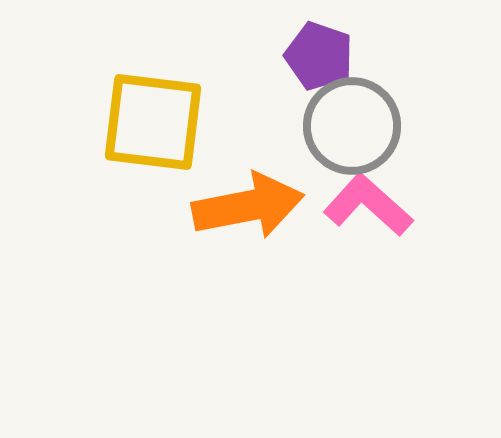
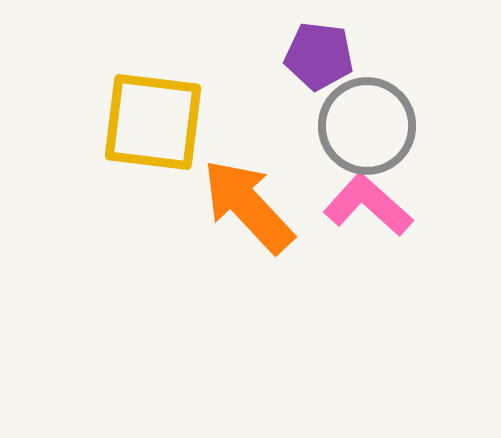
purple pentagon: rotated 12 degrees counterclockwise
gray circle: moved 15 px right
orange arrow: rotated 122 degrees counterclockwise
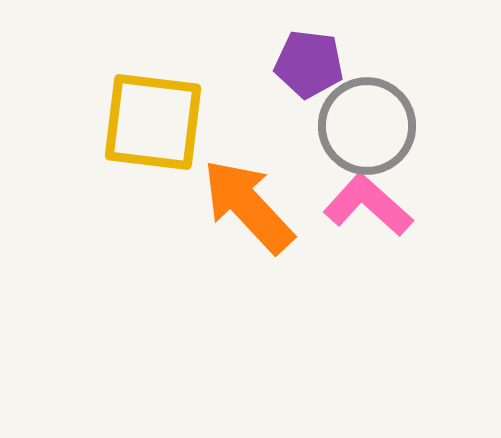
purple pentagon: moved 10 px left, 8 px down
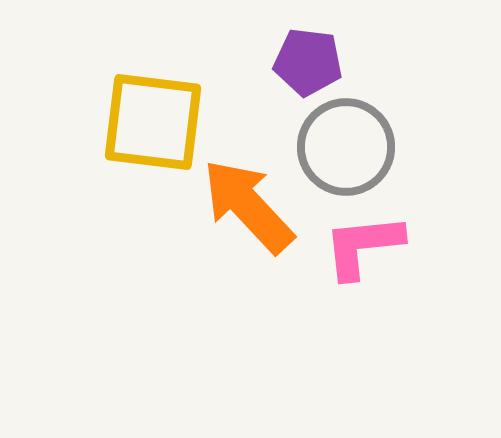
purple pentagon: moved 1 px left, 2 px up
gray circle: moved 21 px left, 21 px down
pink L-shape: moved 5 px left, 41 px down; rotated 48 degrees counterclockwise
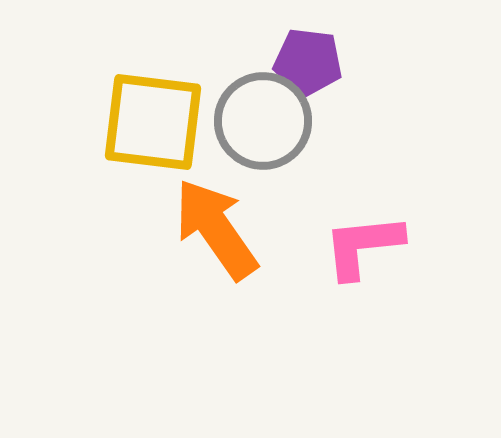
gray circle: moved 83 px left, 26 px up
orange arrow: moved 32 px left, 23 px down; rotated 8 degrees clockwise
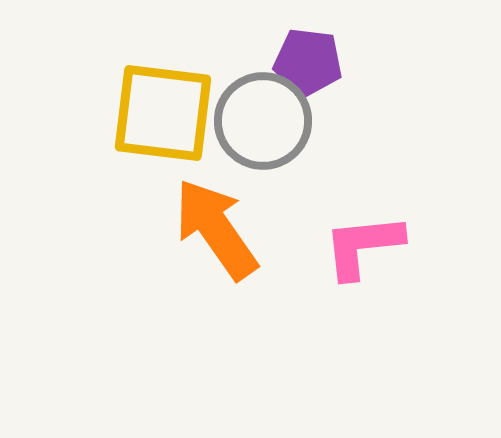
yellow square: moved 10 px right, 9 px up
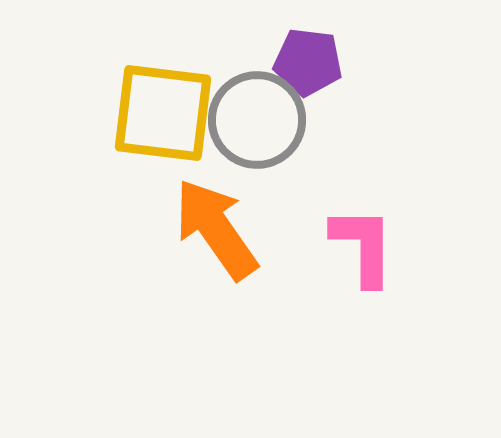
gray circle: moved 6 px left, 1 px up
pink L-shape: rotated 96 degrees clockwise
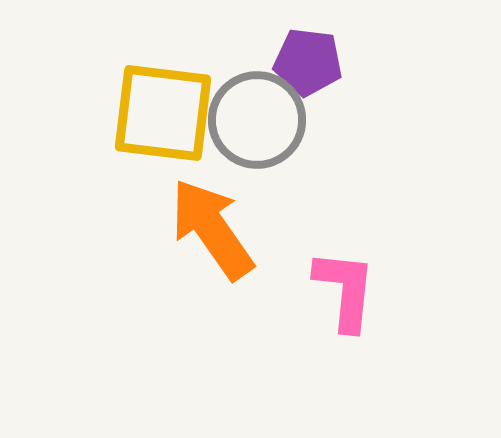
orange arrow: moved 4 px left
pink L-shape: moved 18 px left, 44 px down; rotated 6 degrees clockwise
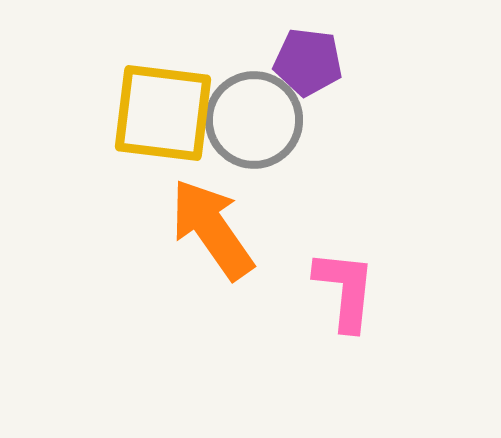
gray circle: moved 3 px left
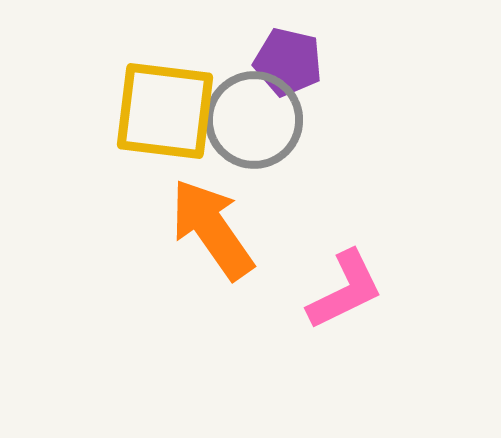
purple pentagon: moved 20 px left; rotated 6 degrees clockwise
yellow square: moved 2 px right, 2 px up
pink L-shape: rotated 58 degrees clockwise
